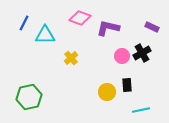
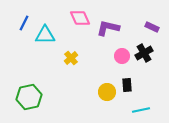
pink diamond: rotated 45 degrees clockwise
black cross: moved 2 px right
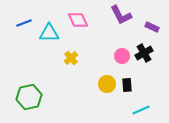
pink diamond: moved 2 px left, 2 px down
blue line: rotated 42 degrees clockwise
purple L-shape: moved 13 px right, 13 px up; rotated 130 degrees counterclockwise
cyan triangle: moved 4 px right, 2 px up
yellow circle: moved 8 px up
cyan line: rotated 12 degrees counterclockwise
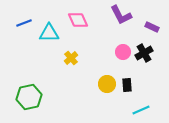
pink circle: moved 1 px right, 4 px up
